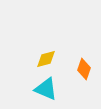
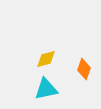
cyan triangle: rotated 35 degrees counterclockwise
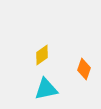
yellow diamond: moved 4 px left, 4 px up; rotated 20 degrees counterclockwise
